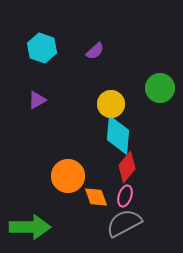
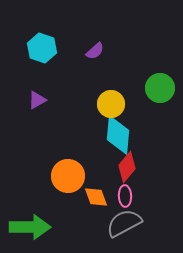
pink ellipse: rotated 20 degrees counterclockwise
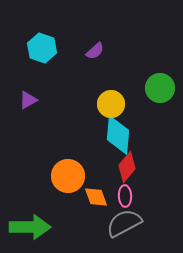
purple triangle: moved 9 px left
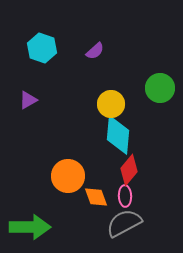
red diamond: moved 2 px right, 3 px down
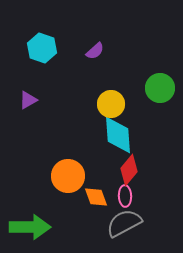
cyan diamond: rotated 9 degrees counterclockwise
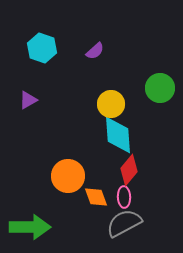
pink ellipse: moved 1 px left, 1 px down
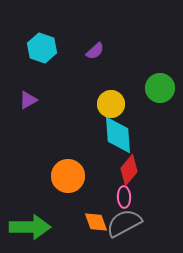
orange diamond: moved 25 px down
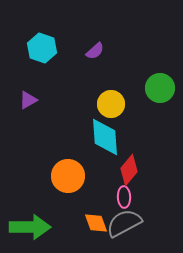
cyan diamond: moved 13 px left, 2 px down
orange diamond: moved 1 px down
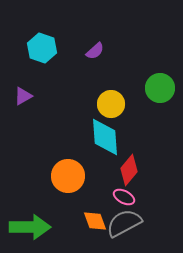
purple triangle: moved 5 px left, 4 px up
pink ellipse: rotated 60 degrees counterclockwise
orange diamond: moved 1 px left, 2 px up
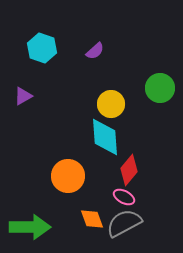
orange diamond: moved 3 px left, 2 px up
